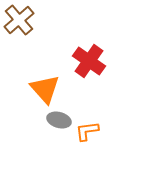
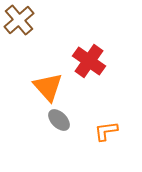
orange triangle: moved 3 px right, 2 px up
gray ellipse: rotated 30 degrees clockwise
orange L-shape: moved 19 px right
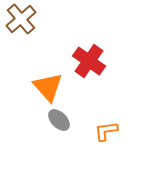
brown cross: moved 2 px right, 1 px up
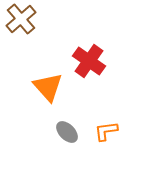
gray ellipse: moved 8 px right, 12 px down
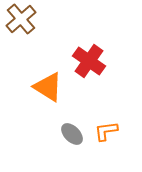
orange triangle: rotated 16 degrees counterclockwise
gray ellipse: moved 5 px right, 2 px down
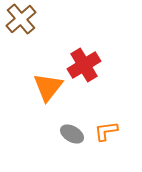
red cross: moved 5 px left, 4 px down; rotated 24 degrees clockwise
orange triangle: rotated 36 degrees clockwise
gray ellipse: rotated 15 degrees counterclockwise
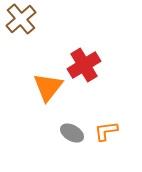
gray ellipse: moved 1 px up
